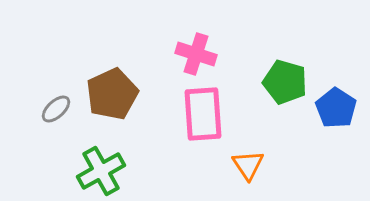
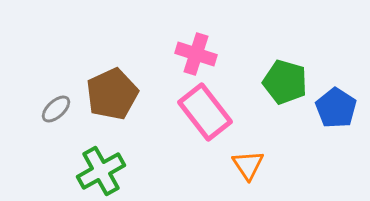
pink rectangle: moved 2 px right, 2 px up; rotated 34 degrees counterclockwise
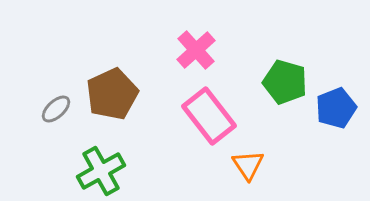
pink cross: moved 4 px up; rotated 30 degrees clockwise
blue pentagon: rotated 18 degrees clockwise
pink rectangle: moved 4 px right, 4 px down
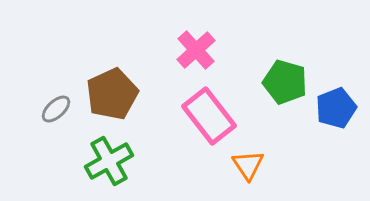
green cross: moved 8 px right, 10 px up
